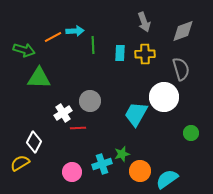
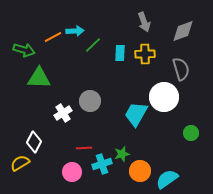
green line: rotated 48 degrees clockwise
red line: moved 6 px right, 20 px down
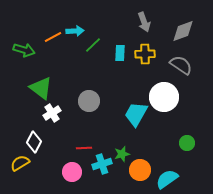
gray semicircle: moved 4 px up; rotated 40 degrees counterclockwise
green triangle: moved 2 px right, 10 px down; rotated 35 degrees clockwise
gray circle: moved 1 px left
white cross: moved 11 px left
green circle: moved 4 px left, 10 px down
orange circle: moved 1 px up
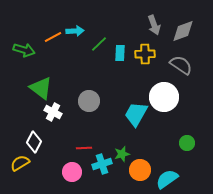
gray arrow: moved 10 px right, 3 px down
green line: moved 6 px right, 1 px up
white cross: moved 1 px right, 1 px up; rotated 30 degrees counterclockwise
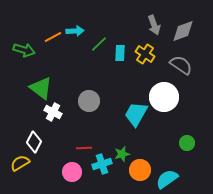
yellow cross: rotated 36 degrees clockwise
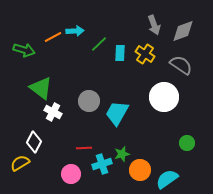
cyan trapezoid: moved 19 px left, 1 px up
pink circle: moved 1 px left, 2 px down
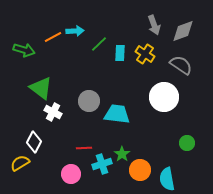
cyan trapezoid: moved 1 px down; rotated 68 degrees clockwise
green star: rotated 21 degrees counterclockwise
cyan semicircle: rotated 65 degrees counterclockwise
